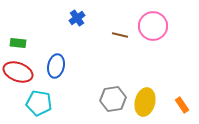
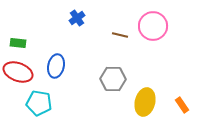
gray hexagon: moved 20 px up; rotated 10 degrees clockwise
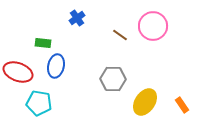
brown line: rotated 21 degrees clockwise
green rectangle: moved 25 px right
yellow ellipse: rotated 20 degrees clockwise
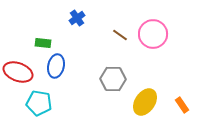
pink circle: moved 8 px down
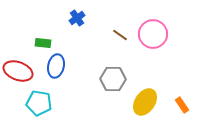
red ellipse: moved 1 px up
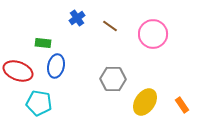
brown line: moved 10 px left, 9 px up
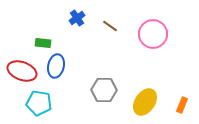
red ellipse: moved 4 px right
gray hexagon: moved 9 px left, 11 px down
orange rectangle: rotated 56 degrees clockwise
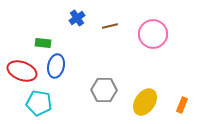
brown line: rotated 49 degrees counterclockwise
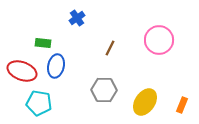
brown line: moved 22 px down; rotated 49 degrees counterclockwise
pink circle: moved 6 px right, 6 px down
